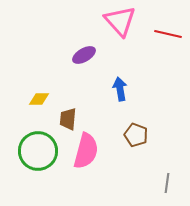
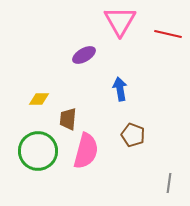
pink triangle: rotated 12 degrees clockwise
brown pentagon: moved 3 px left
gray line: moved 2 px right
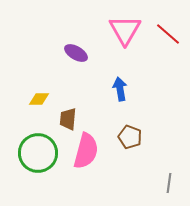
pink triangle: moved 5 px right, 9 px down
red line: rotated 28 degrees clockwise
purple ellipse: moved 8 px left, 2 px up; rotated 60 degrees clockwise
brown pentagon: moved 3 px left, 2 px down
green circle: moved 2 px down
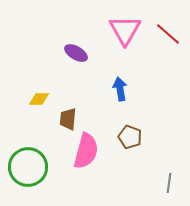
green circle: moved 10 px left, 14 px down
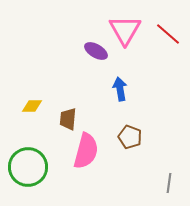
purple ellipse: moved 20 px right, 2 px up
yellow diamond: moved 7 px left, 7 px down
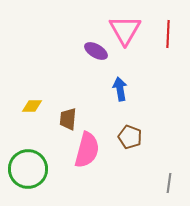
red line: rotated 52 degrees clockwise
pink semicircle: moved 1 px right, 1 px up
green circle: moved 2 px down
